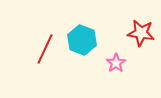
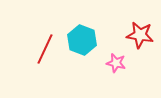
red star: moved 1 px left, 2 px down
pink star: rotated 24 degrees counterclockwise
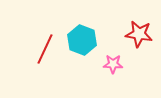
red star: moved 1 px left, 1 px up
pink star: moved 3 px left, 1 px down; rotated 12 degrees counterclockwise
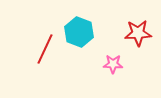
red star: moved 1 px left, 1 px up; rotated 12 degrees counterclockwise
cyan hexagon: moved 3 px left, 8 px up
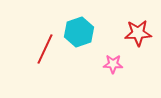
cyan hexagon: rotated 20 degrees clockwise
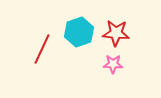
red star: moved 22 px left; rotated 8 degrees clockwise
red line: moved 3 px left
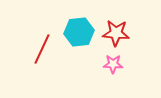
cyan hexagon: rotated 12 degrees clockwise
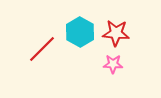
cyan hexagon: moved 1 px right; rotated 24 degrees counterclockwise
red line: rotated 20 degrees clockwise
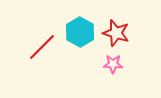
red star: rotated 12 degrees clockwise
red line: moved 2 px up
